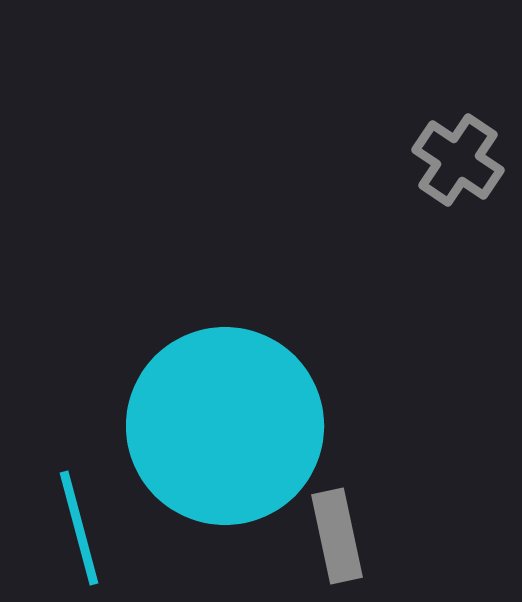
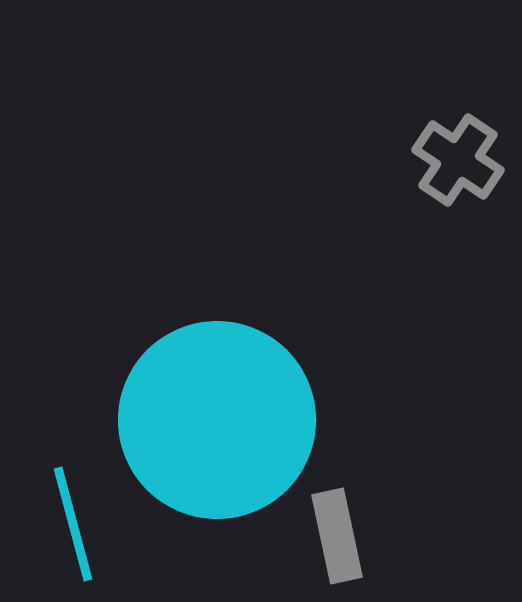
cyan circle: moved 8 px left, 6 px up
cyan line: moved 6 px left, 4 px up
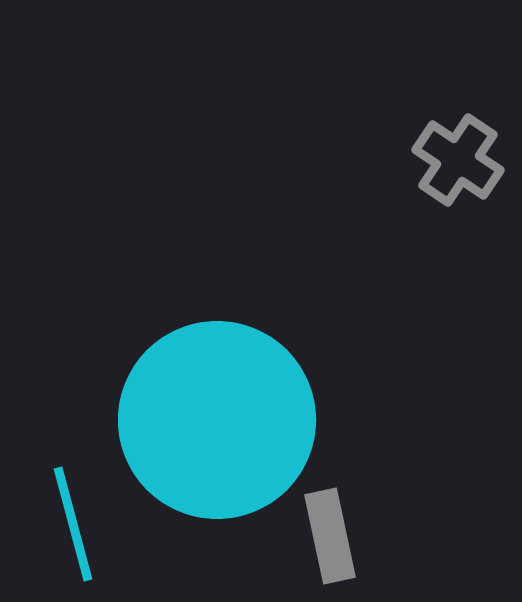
gray rectangle: moved 7 px left
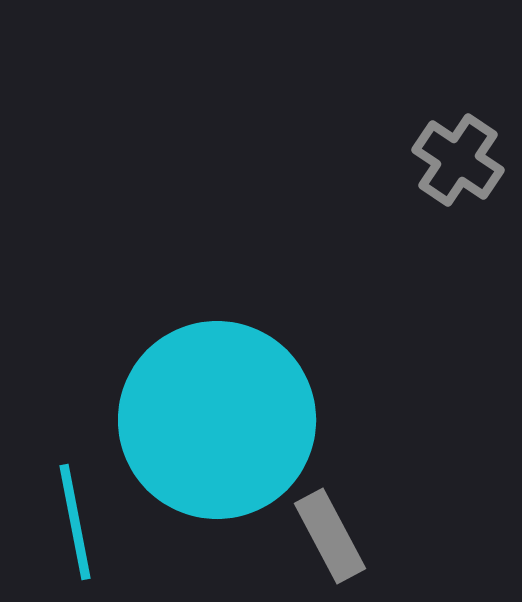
cyan line: moved 2 px right, 2 px up; rotated 4 degrees clockwise
gray rectangle: rotated 16 degrees counterclockwise
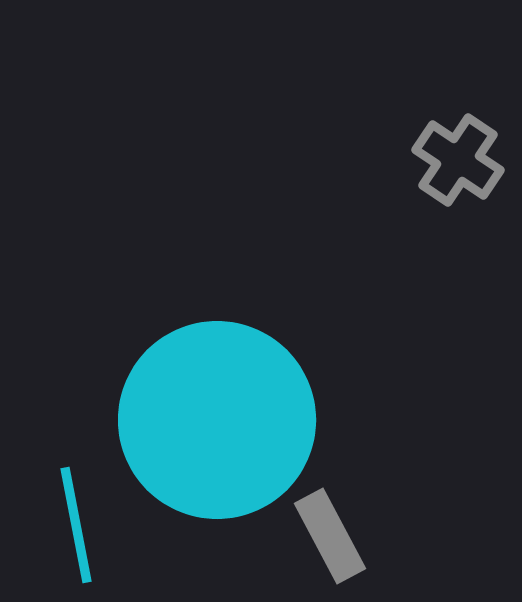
cyan line: moved 1 px right, 3 px down
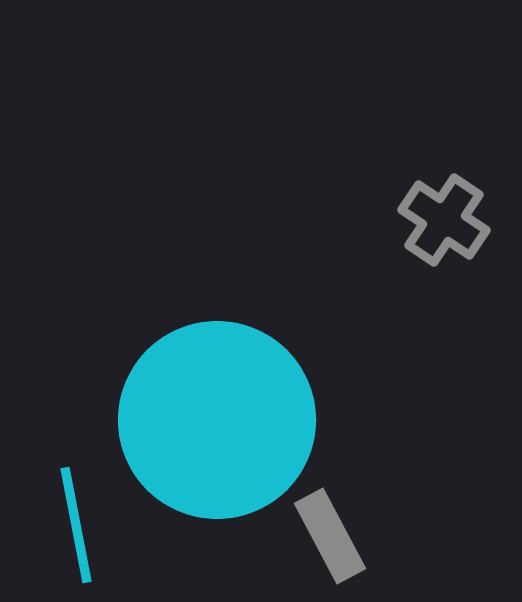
gray cross: moved 14 px left, 60 px down
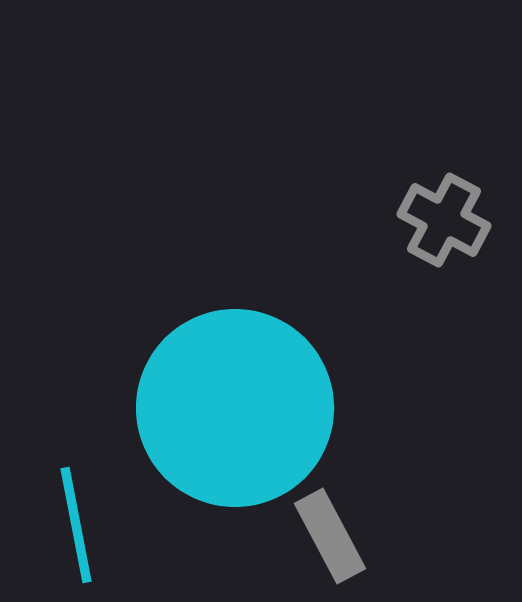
gray cross: rotated 6 degrees counterclockwise
cyan circle: moved 18 px right, 12 px up
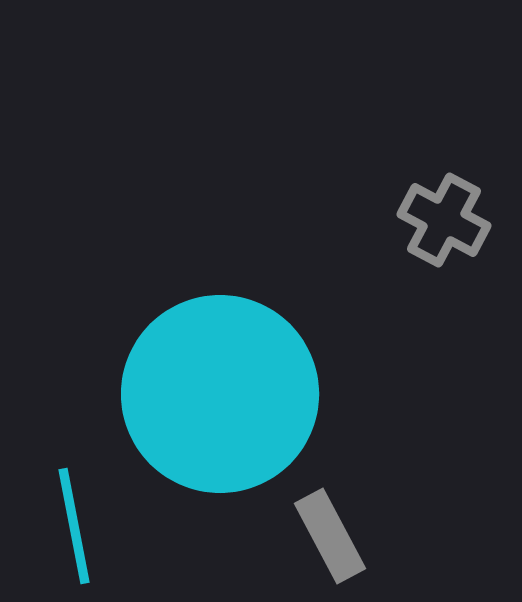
cyan circle: moved 15 px left, 14 px up
cyan line: moved 2 px left, 1 px down
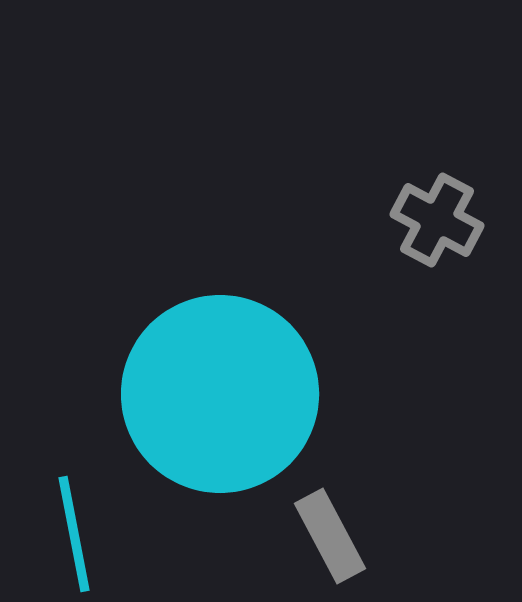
gray cross: moved 7 px left
cyan line: moved 8 px down
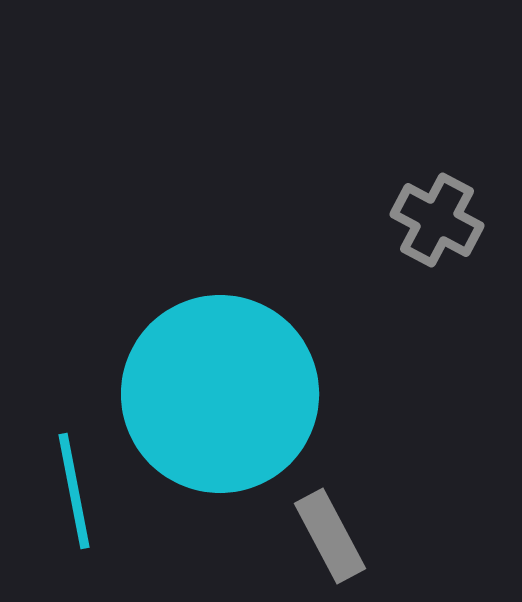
cyan line: moved 43 px up
